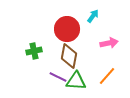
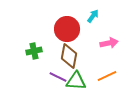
orange line: rotated 24 degrees clockwise
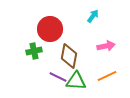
red circle: moved 17 px left
pink arrow: moved 3 px left, 3 px down
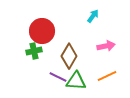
red circle: moved 8 px left, 2 px down
brown diamond: rotated 20 degrees clockwise
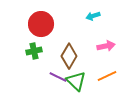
cyan arrow: rotated 144 degrees counterclockwise
red circle: moved 1 px left, 7 px up
green triangle: rotated 40 degrees clockwise
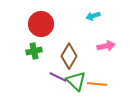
orange line: moved 10 px left, 8 px down; rotated 30 degrees clockwise
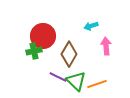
cyan arrow: moved 2 px left, 10 px down
red circle: moved 2 px right, 12 px down
pink arrow: rotated 84 degrees counterclockwise
brown diamond: moved 2 px up
orange line: rotated 24 degrees counterclockwise
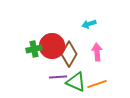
cyan arrow: moved 2 px left, 2 px up
red circle: moved 9 px right, 10 px down
pink arrow: moved 9 px left, 6 px down
green cross: moved 2 px up
purple line: rotated 30 degrees counterclockwise
green triangle: moved 1 px down; rotated 20 degrees counterclockwise
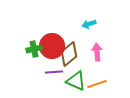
brown diamond: rotated 20 degrees clockwise
purple line: moved 4 px left, 5 px up
green triangle: moved 1 px up
